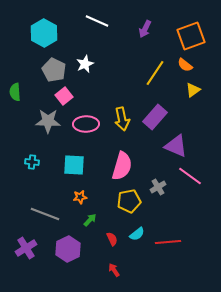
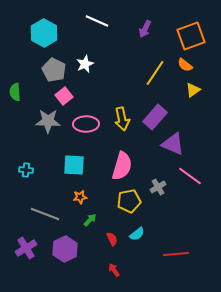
purple triangle: moved 3 px left, 2 px up
cyan cross: moved 6 px left, 8 px down
red line: moved 8 px right, 12 px down
purple hexagon: moved 3 px left
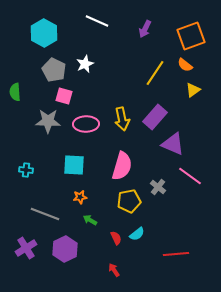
pink square: rotated 36 degrees counterclockwise
gray cross: rotated 21 degrees counterclockwise
green arrow: rotated 104 degrees counterclockwise
red semicircle: moved 4 px right, 1 px up
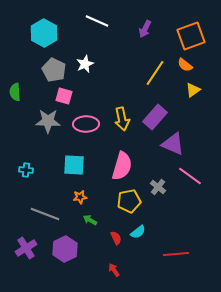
cyan semicircle: moved 1 px right, 2 px up
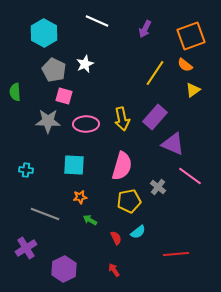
purple hexagon: moved 1 px left, 20 px down
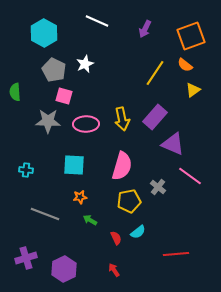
purple cross: moved 10 px down; rotated 15 degrees clockwise
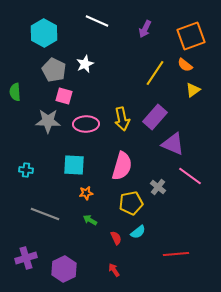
orange star: moved 6 px right, 4 px up
yellow pentagon: moved 2 px right, 2 px down
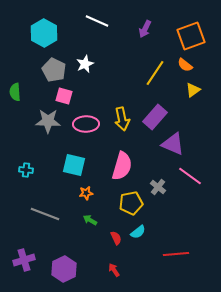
cyan square: rotated 10 degrees clockwise
purple cross: moved 2 px left, 2 px down
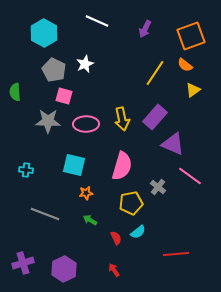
purple cross: moved 1 px left, 3 px down
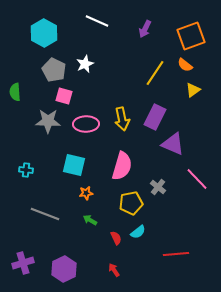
purple rectangle: rotated 15 degrees counterclockwise
pink line: moved 7 px right, 3 px down; rotated 10 degrees clockwise
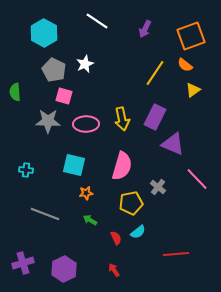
white line: rotated 10 degrees clockwise
